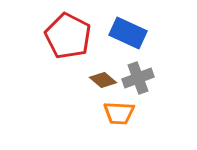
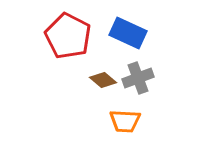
orange trapezoid: moved 6 px right, 8 px down
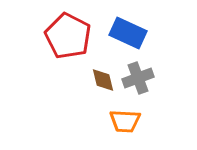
brown diamond: rotated 36 degrees clockwise
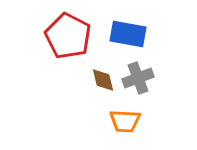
blue rectangle: moved 1 px down; rotated 15 degrees counterclockwise
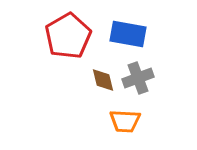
red pentagon: rotated 15 degrees clockwise
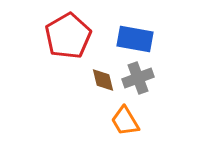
blue rectangle: moved 7 px right, 5 px down
orange trapezoid: rotated 56 degrees clockwise
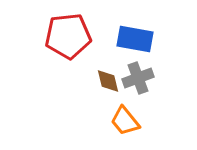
red pentagon: rotated 24 degrees clockwise
brown diamond: moved 5 px right, 1 px down
orange trapezoid: rotated 8 degrees counterclockwise
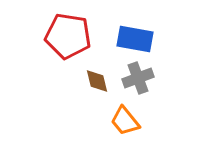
red pentagon: rotated 15 degrees clockwise
brown diamond: moved 11 px left
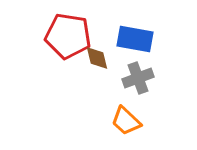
brown diamond: moved 23 px up
orange trapezoid: moved 1 px right; rotated 8 degrees counterclockwise
